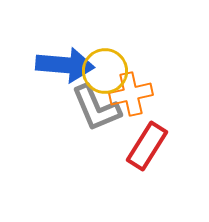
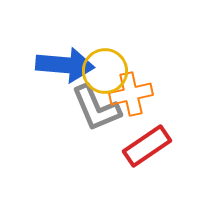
red rectangle: rotated 24 degrees clockwise
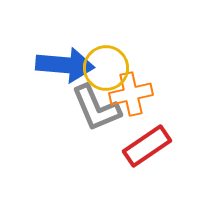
yellow circle: moved 1 px right, 3 px up
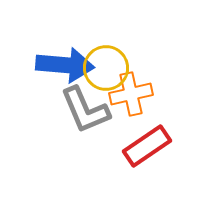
gray L-shape: moved 11 px left, 2 px down
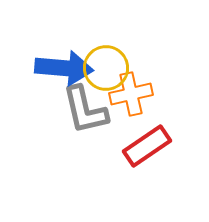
blue arrow: moved 1 px left, 3 px down
gray L-shape: rotated 10 degrees clockwise
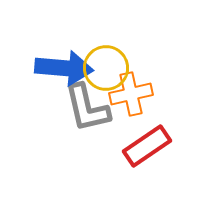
gray L-shape: moved 2 px right, 2 px up
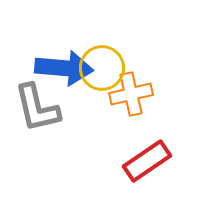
yellow circle: moved 4 px left
gray L-shape: moved 50 px left
red rectangle: moved 15 px down
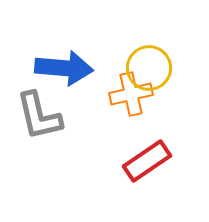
yellow circle: moved 47 px right
gray L-shape: moved 2 px right, 8 px down
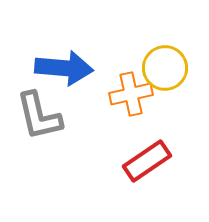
yellow circle: moved 16 px right
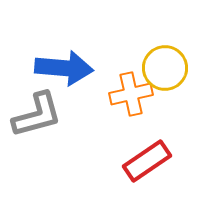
gray L-shape: moved 2 px left, 1 px up; rotated 92 degrees counterclockwise
